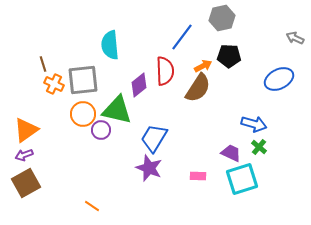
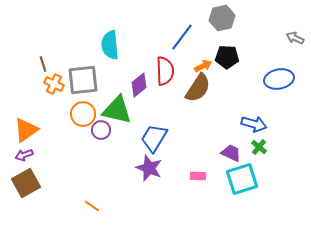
black pentagon: moved 2 px left, 1 px down
blue ellipse: rotated 16 degrees clockwise
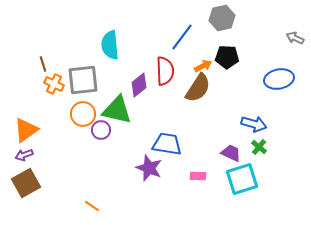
blue trapezoid: moved 13 px right, 6 px down; rotated 68 degrees clockwise
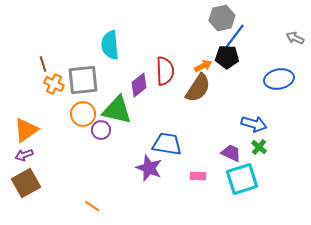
blue line: moved 52 px right
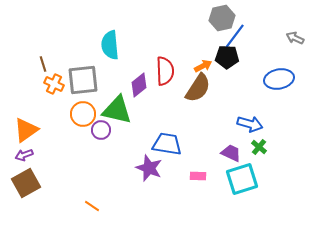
blue arrow: moved 4 px left
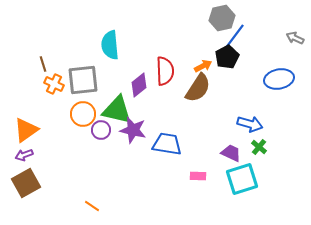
black pentagon: rotated 30 degrees counterclockwise
purple star: moved 16 px left, 38 px up; rotated 8 degrees counterclockwise
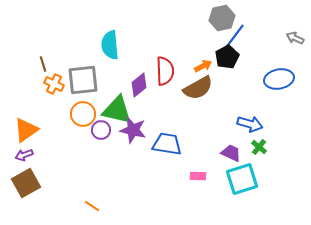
brown semicircle: rotated 28 degrees clockwise
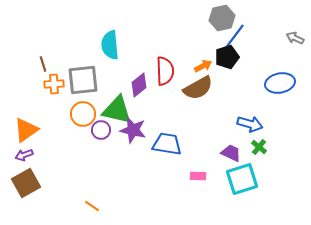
black pentagon: rotated 10 degrees clockwise
blue ellipse: moved 1 px right, 4 px down
orange cross: rotated 30 degrees counterclockwise
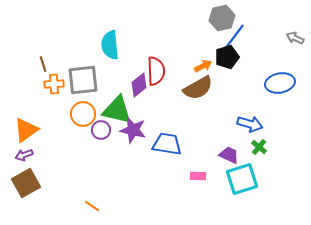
red semicircle: moved 9 px left
purple trapezoid: moved 2 px left, 2 px down
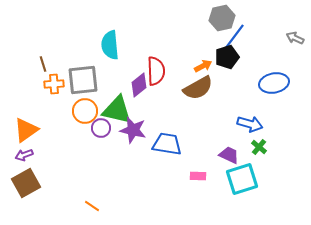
blue ellipse: moved 6 px left
orange circle: moved 2 px right, 3 px up
purple circle: moved 2 px up
